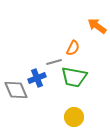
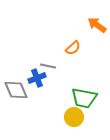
orange arrow: moved 1 px up
orange semicircle: rotated 21 degrees clockwise
gray line: moved 6 px left, 4 px down; rotated 28 degrees clockwise
green trapezoid: moved 10 px right, 21 px down
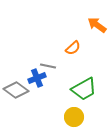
gray diamond: rotated 30 degrees counterclockwise
green trapezoid: moved 9 px up; rotated 40 degrees counterclockwise
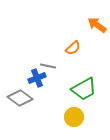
gray diamond: moved 4 px right, 8 px down
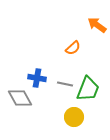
gray line: moved 17 px right, 18 px down
blue cross: rotated 30 degrees clockwise
green trapezoid: moved 4 px right; rotated 40 degrees counterclockwise
gray diamond: rotated 25 degrees clockwise
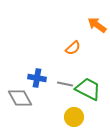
green trapezoid: rotated 84 degrees counterclockwise
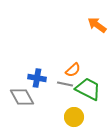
orange semicircle: moved 22 px down
gray diamond: moved 2 px right, 1 px up
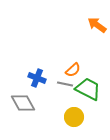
blue cross: rotated 12 degrees clockwise
gray diamond: moved 1 px right, 6 px down
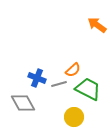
gray line: moved 6 px left; rotated 28 degrees counterclockwise
